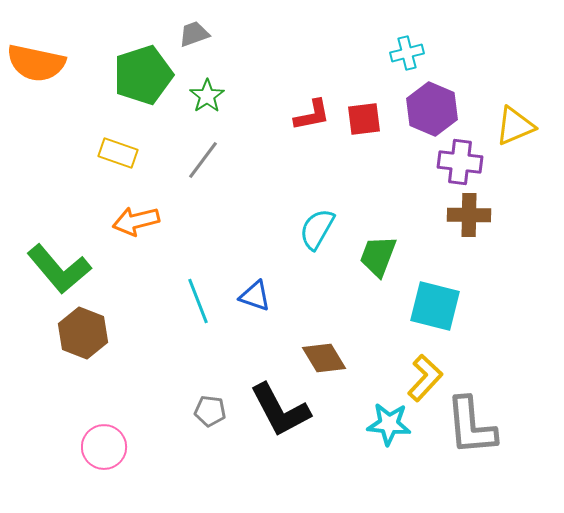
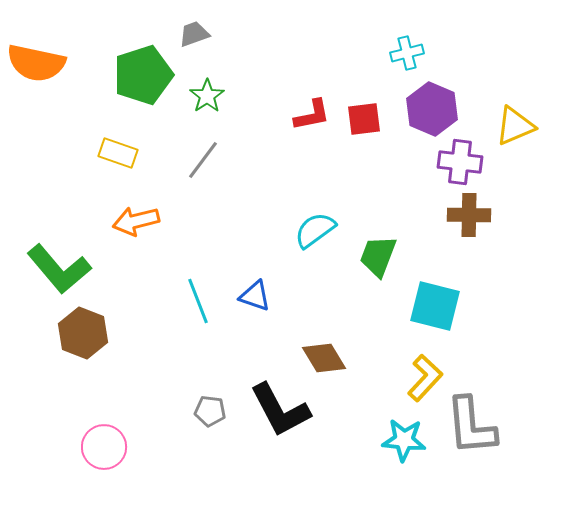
cyan semicircle: moved 2 px left, 1 px down; rotated 24 degrees clockwise
cyan star: moved 15 px right, 16 px down
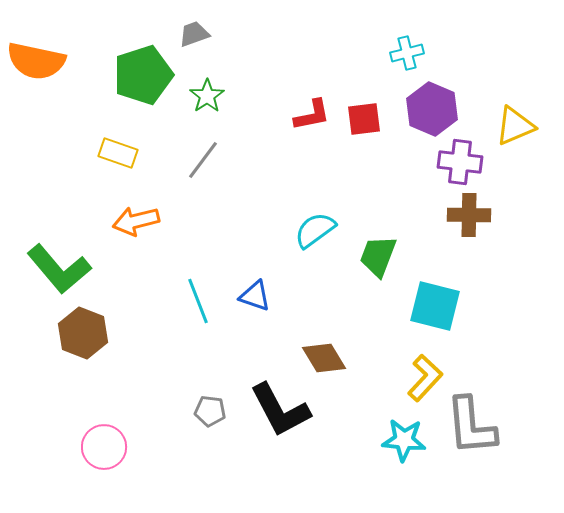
orange semicircle: moved 2 px up
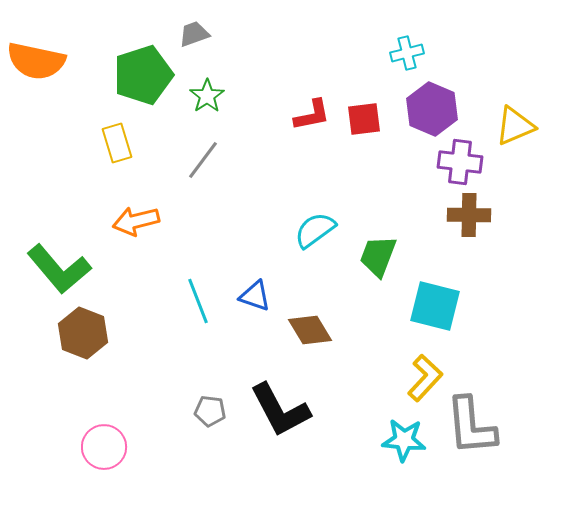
yellow rectangle: moved 1 px left, 10 px up; rotated 54 degrees clockwise
brown diamond: moved 14 px left, 28 px up
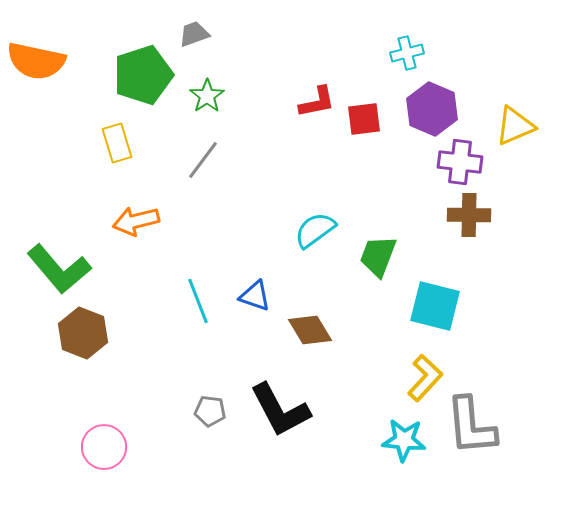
red L-shape: moved 5 px right, 13 px up
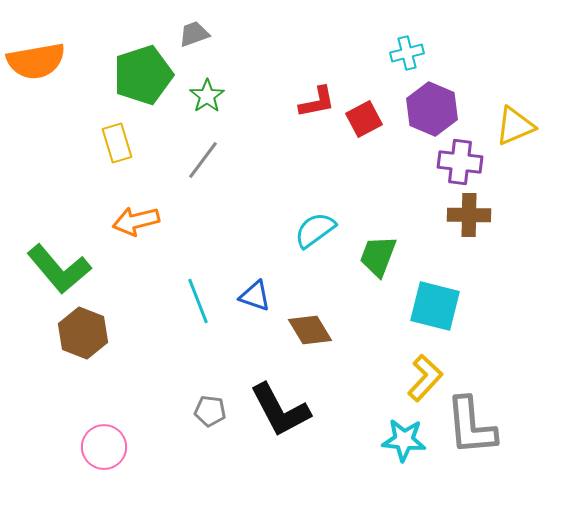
orange semicircle: rotated 22 degrees counterclockwise
red square: rotated 21 degrees counterclockwise
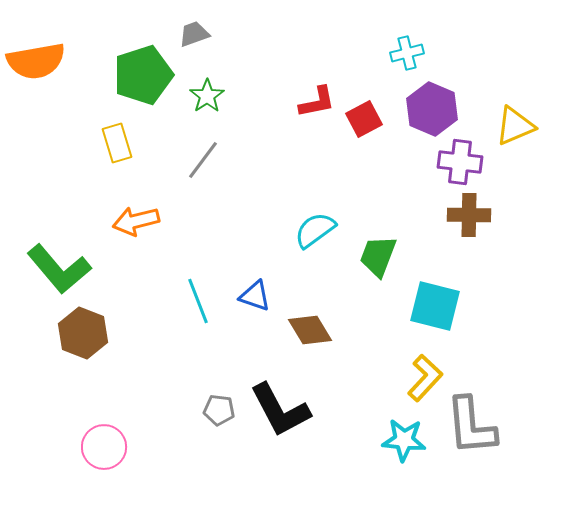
gray pentagon: moved 9 px right, 1 px up
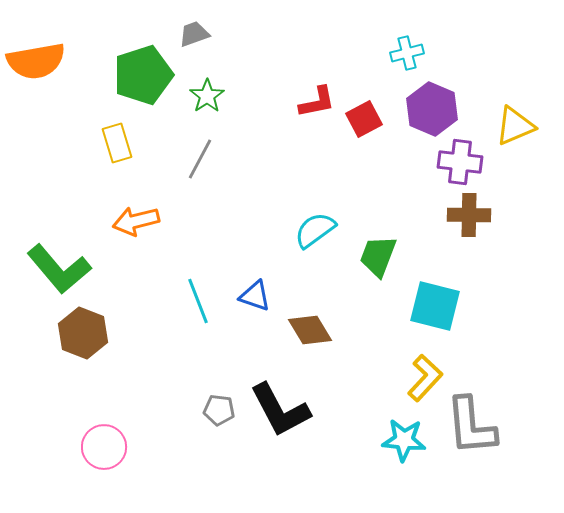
gray line: moved 3 px left, 1 px up; rotated 9 degrees counterclockwise
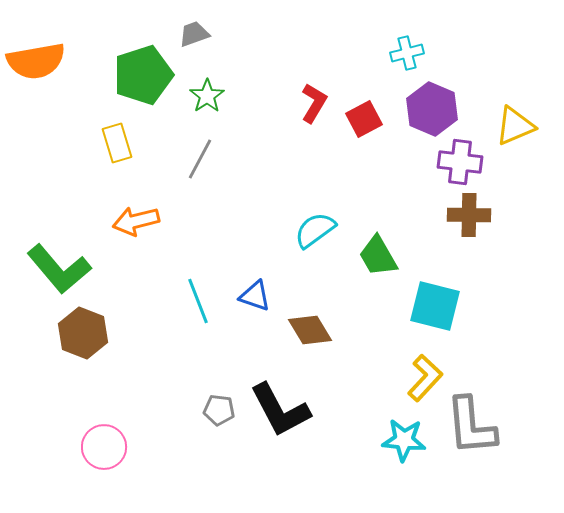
red L-shape: moved 3 px left, 1 px down; rotated 48 degrees counterclockwise
green trapezoid: rotated 51 degrees counterclockwise
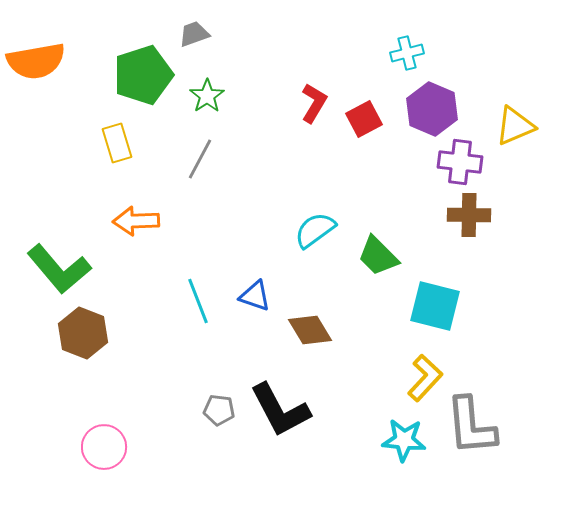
orange arrow: rotated 12 degrees clockwise
green trapezoid: rotated 15 degrees counterclockwise
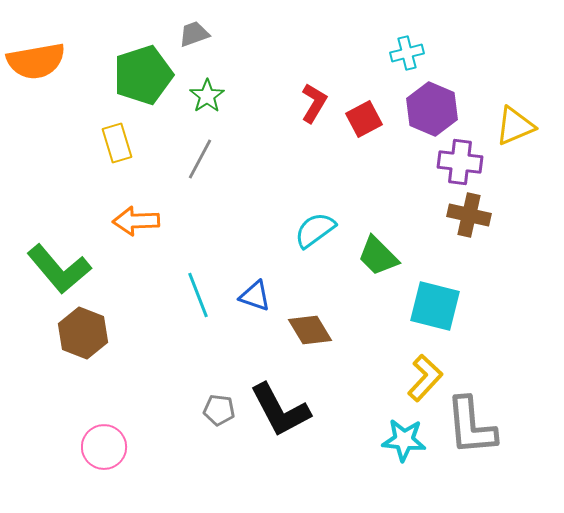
brown cross: rotated 12 degrees clockwise
cyan line: moved 6 px up
